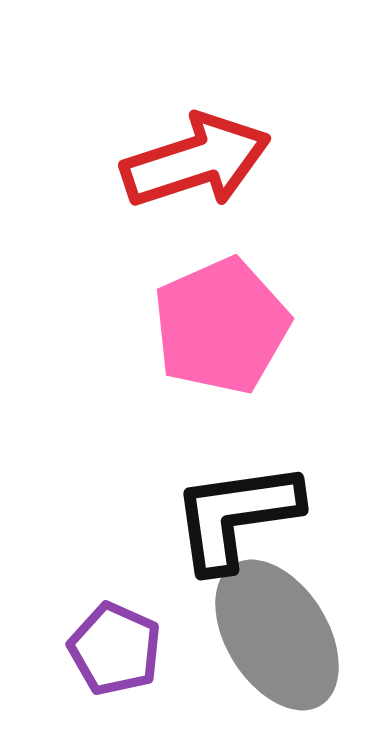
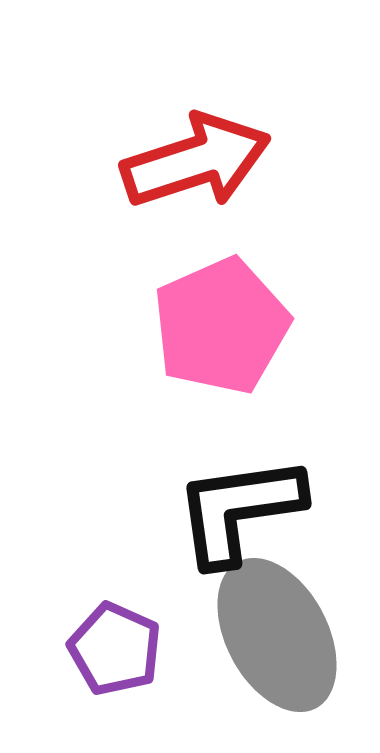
black L-shape: moved 3 px right, 6 px up
gray ellipse: rotated 4 degrees clockwise
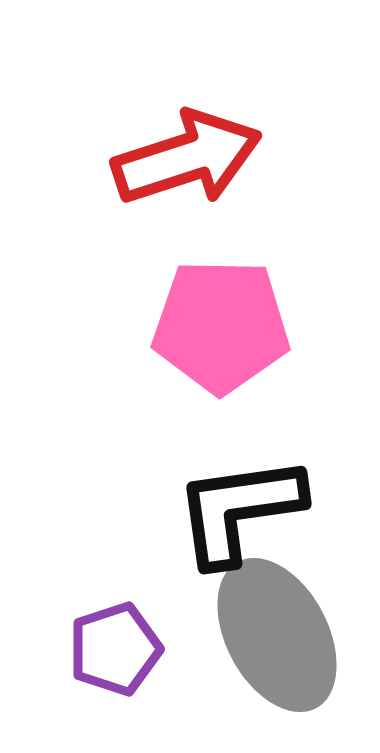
red arrow: moved 9 px left, 3 px up
pink pentagon: rotated 25 degrees clockwise
purple pentagon: rotated 30 degrees clockwise
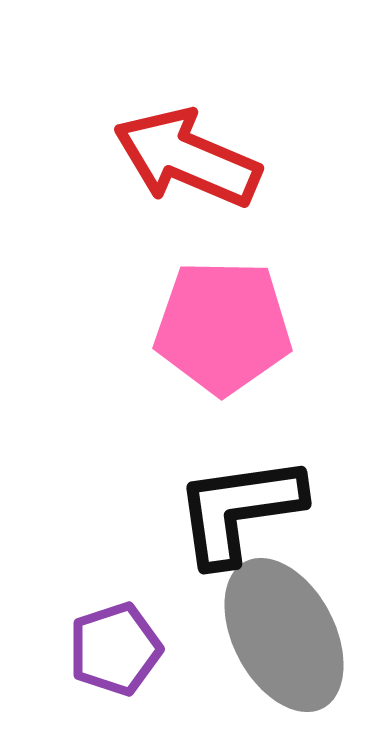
red arrow: rotated 139 degrees counterclockwise
pink pentagon: moved 2 px right, 1 px down
gray ellipse: moved 7 px right
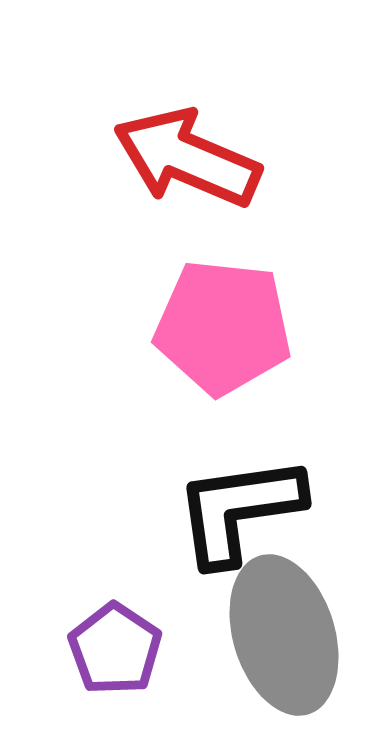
pink pentagon: rotated 5 degrees clockwise
gray ellipse: rotated 11 degrees clockwise
purple pentagon: rotated 20 degrees counterclockwise
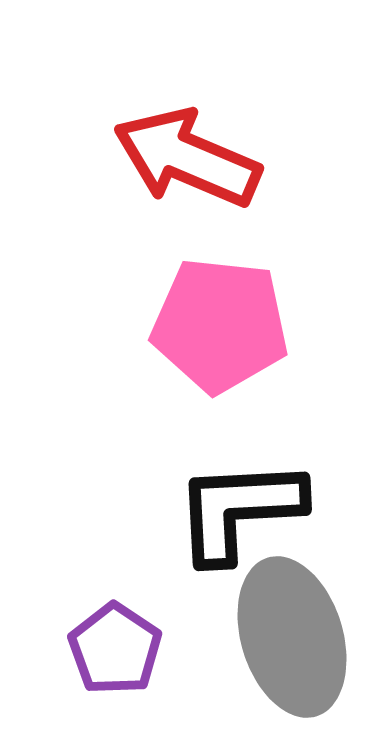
pink pentagon: moved 3 px left, 2 px up
black L-shape: rotated 5 degrees clockwise
gray ellipse: moved 8 px right, 2 px down
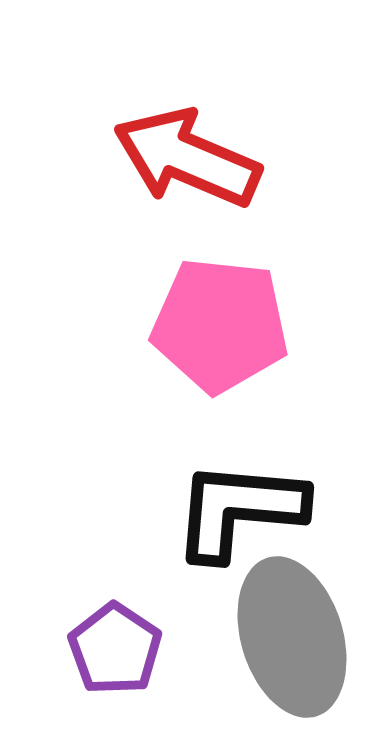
black L-shape: rotated 8 degrees clockwise
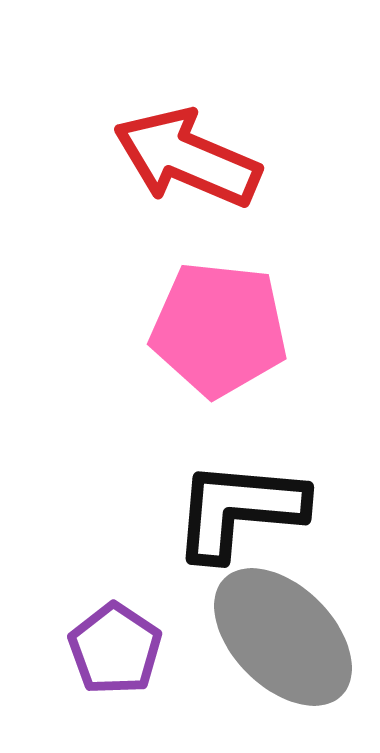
pink pentagon: moved 1 px left, 4 px down
gray ellipse: moved 9 px left; rotated 28 degrees counterclockwise
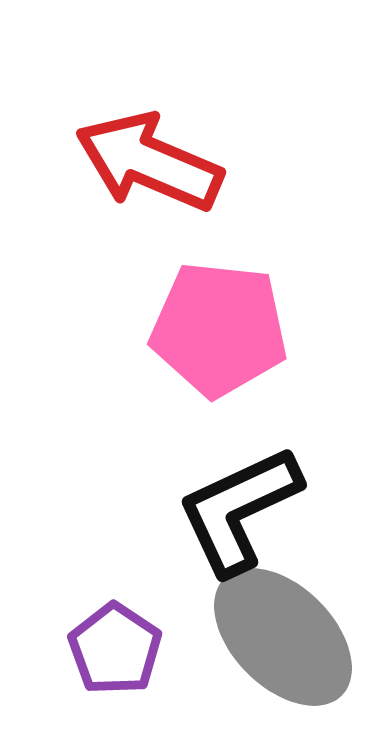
red arrow: moved 38 px left, 4 px down
black L-shape: rotated 30 degrees counterclockwise
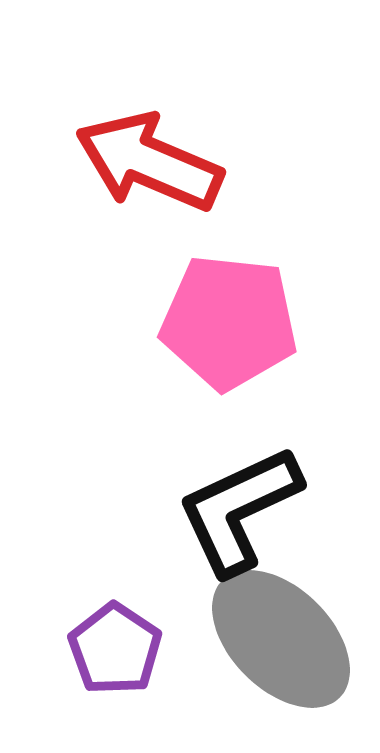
pink pentagon: moved 10 px right, 7 px up
gray ellipse: moved 2 px left, 2 px down
